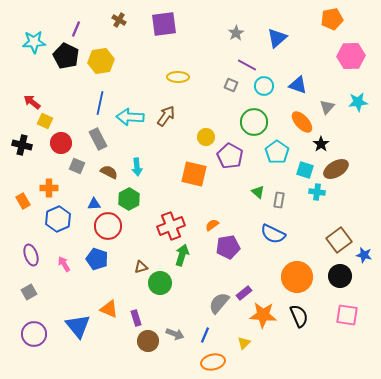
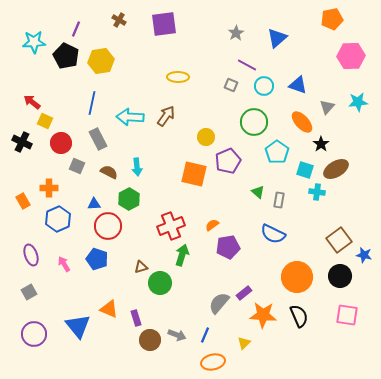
blue line at (100, 103): moved 8 px left
black cross at (22, 145): moved 3 px up; rotated 12 degrees clockwise
purple pentagon at (230, 156): moved 2 px left, 5 px down; rotated 20 degrees clockwise
gray arrow at (175, 334): moved 2 px right, 1 px down
brown circle at (148, 341): moved 2 px right, 1 px up
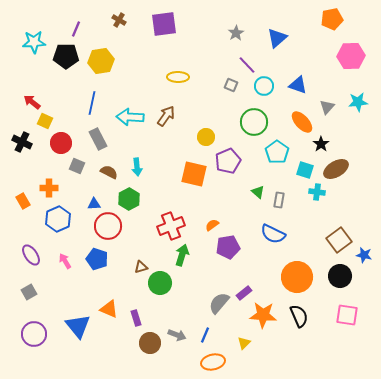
black pentagon at (66, 56): rotated 25 degrees counterclockwise
purple line at (247, 65): rotated 18 degrees clockwise
purple ellipse at (31, 255): rotated 15 degrees counterclockwise
pink arrow at (64, 264): moved 1 px right, 3 px up
brown circle at (150, 340): moved 3 px down
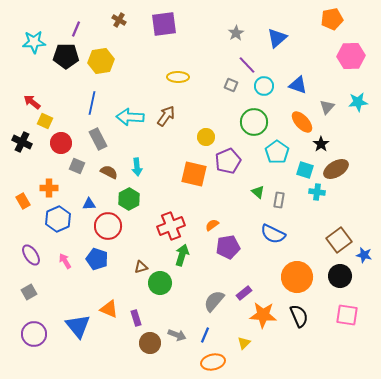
blue triangle at (94, 204): moved 5 px left
gray semicircle at (219, 303): moved 5 px left, 2 px up
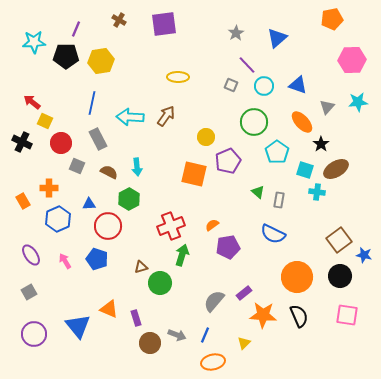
pink hexagon at (351, 56): moved 1 px right, 4 px down
